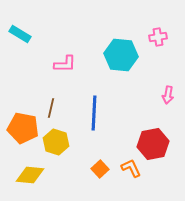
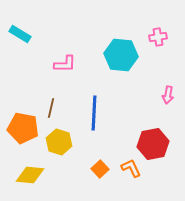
yellow hexagon: moved 3 px right
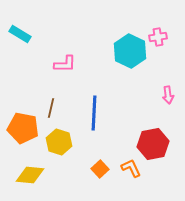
cyan hexagon: moved 9 px right, 4 px up; rotated 20 degrees clockwise
pink arrow: rotated 18 degrees counterclockwise
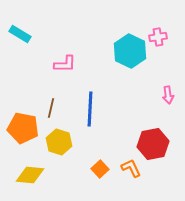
blue line: moved 4 px left, 4 px up
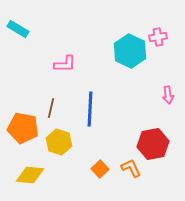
cyan rectangle: moved 2 px left, 5 px up
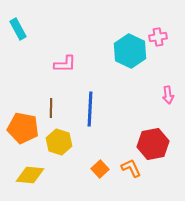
cyan rectangle: rotated 30 degrees clockwise
brown line: rotated 12 degrees counterclockwise
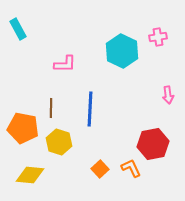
cyan hexagon: moved 8 px left
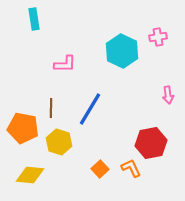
cyan rectangle: moved 16 px right, 10 px up; rotated 20 degrees clockwise
blue line: rotated 28 degrees clockwise
red hexagon: moved 2 px left, 1 px up
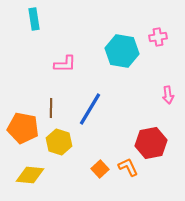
cyan hexagon: rotated 16 degrees counterclockwise
orange L-shape: moved 3 px left, 1 px up
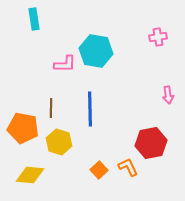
cyan hexagon: moved 26 px left
blue line: rotated 32 degrees counterclockwise
orange square: moved 1 px left, 1 px down
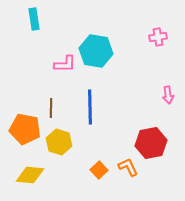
blue line: moved 2 px up
orange pentagon: moved 2 px right, 1 px down
